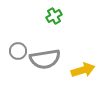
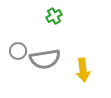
yellow arrow: rotated 100 degrees clockwise
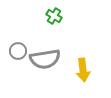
green cross: rotated 28 degrees counterclockwise
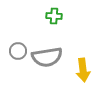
green cross: rotated 28 degrees counterclockwise
gray semicircle: moved 2 px right, 2 px up
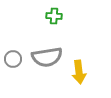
gray circle: moved 5 px left, 8 px down
yellow arrow: moved 4 px left, 2 px down
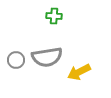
gray circle: moved 3 px right, 1 px down
yellow arrow: rotated 70 degrees clockwise
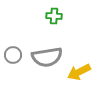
gray circle: moved 3 px left, 5 px up
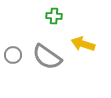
gray semicircle: rotated 44 degrees clockwise
yellow arrow: moved 4 px right, 28 px up; rotated 45 degrees clockwise
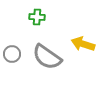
green cross: moved 17 px left, 1 px down
gray circle: moved 1 px left, 1 px up
